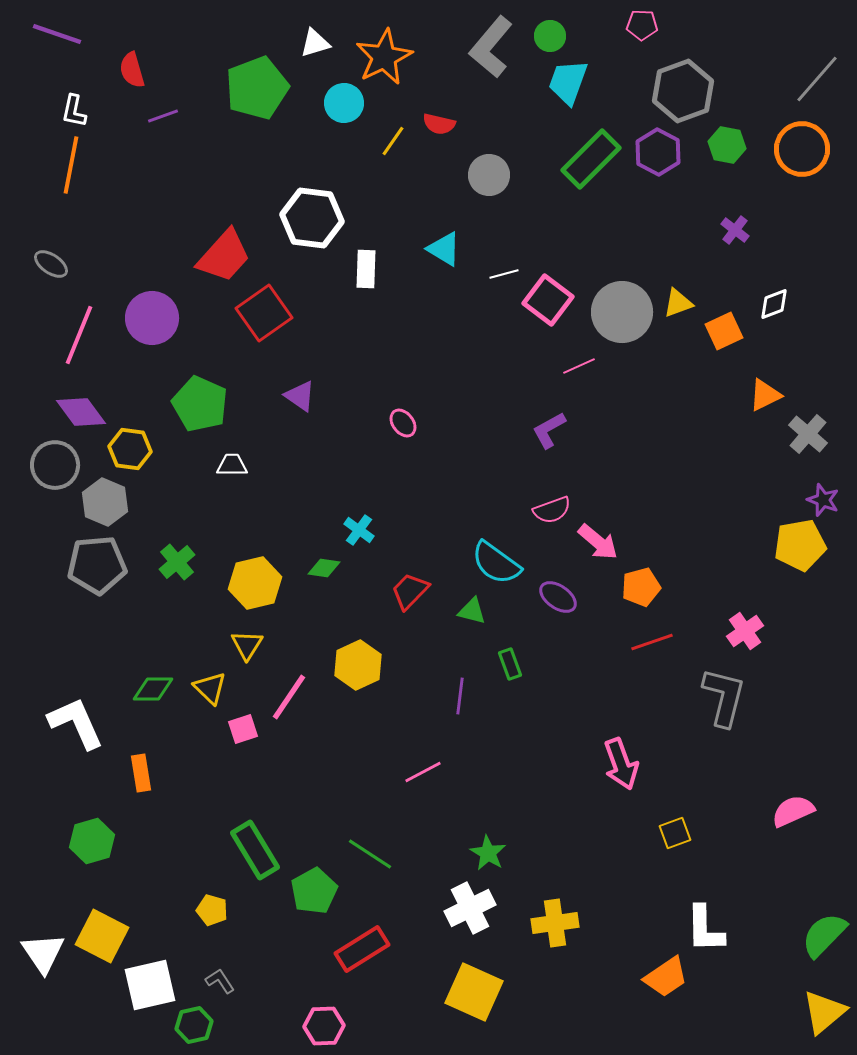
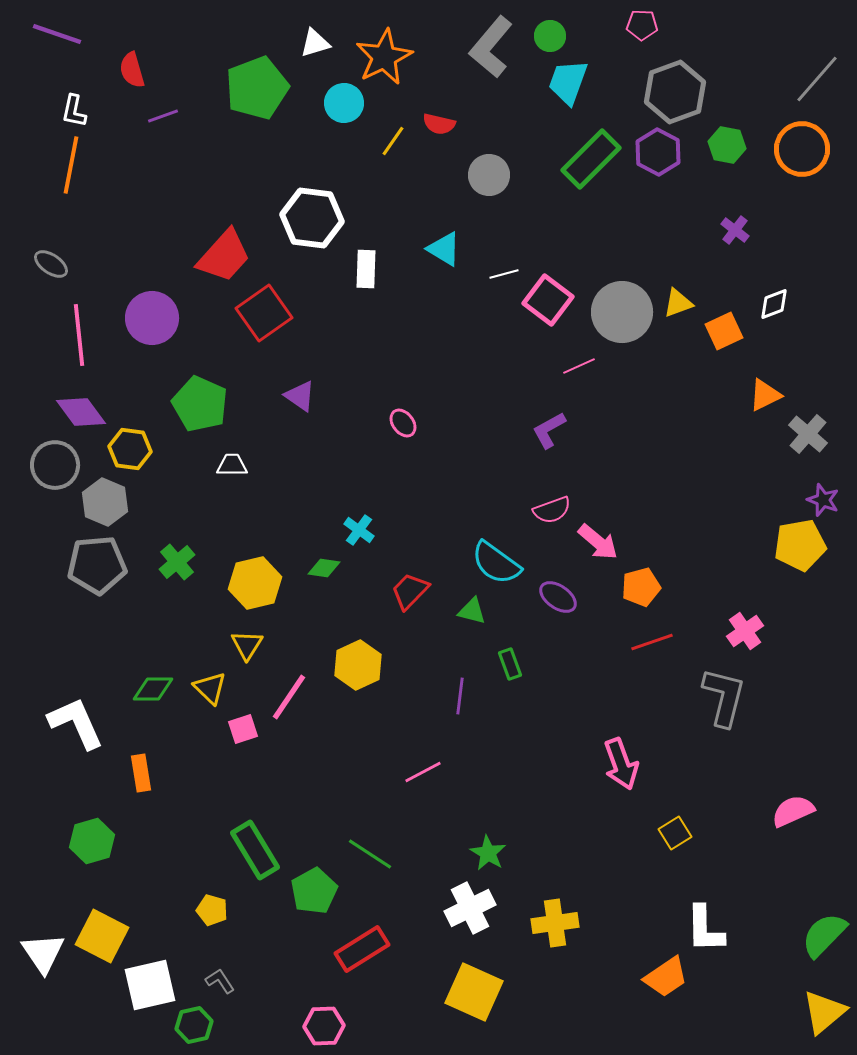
gray hexagon at (683, 91): moved 8 px left, 1 px down
pink line at (79, 335): rotated 28 degrees counterclockwise
yellow square at (675, 833): rotated 12 degrees counterclockwise
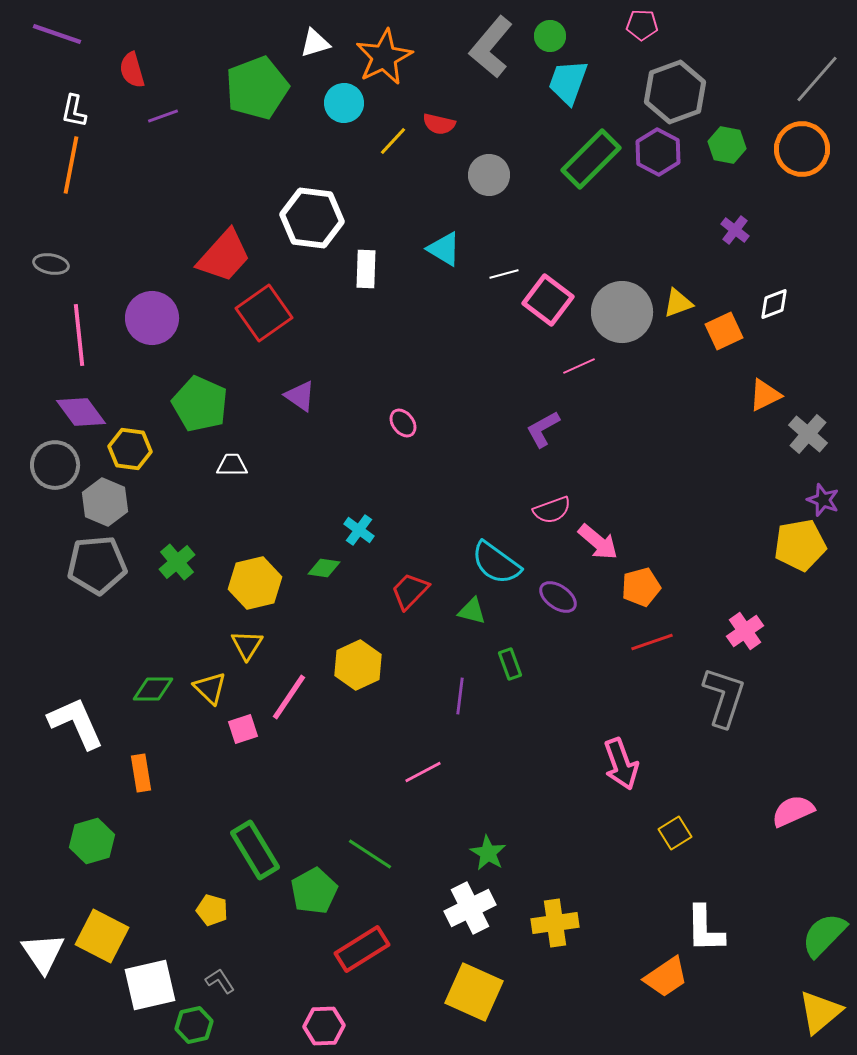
yellow line at (393, 141): rotated 8 degrees clockwise
gray ellipse at (51, 264): rotated 24 degrees counterclockwise
purple L-shape at (549, 430): moved 6 px left, 1 px up
gray L-shape at (724, 697): rotated 4 degrees clockwise
yellow triangle at (824, 1012): moved 4 px left
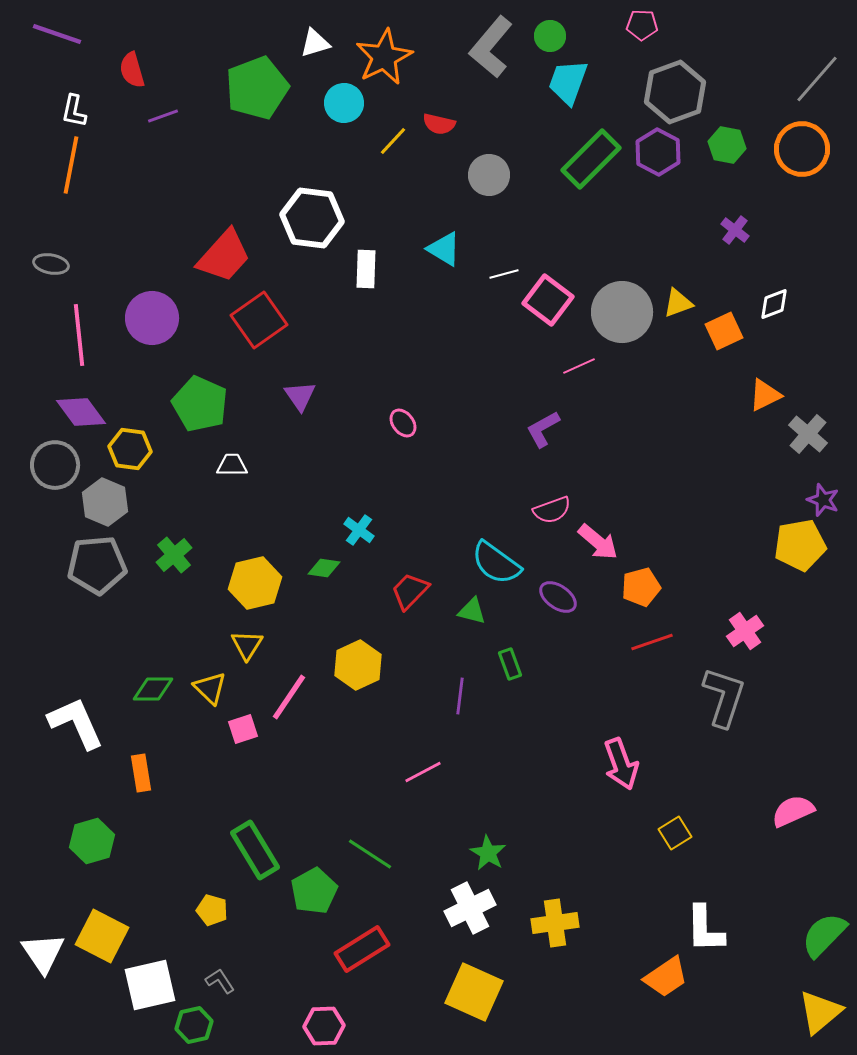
red square at (264, 313): moved 5 px left, 7 px down
purple triangle at (300, 396): rotated 20 degrees clockwise
green cross at (177, 562): moved 3 px left, 7 px up
